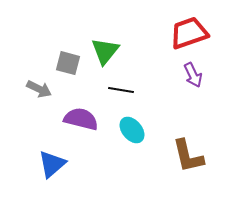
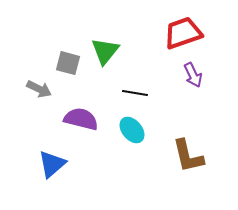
red trapezoid: moved 6 px left
black line: moved 14 px right, 3 px down
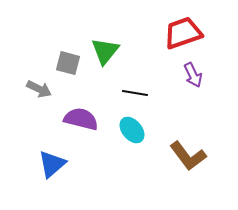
brown L-shape: rotated 24 degrees counterclockwise
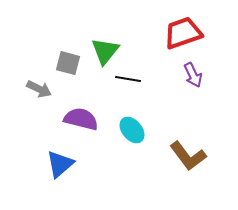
black line: moved 7 px left, 14 px up
blue triangle: moved 8 px right
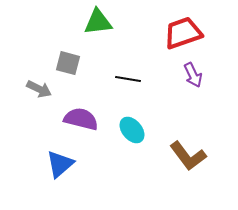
green triangle: moved 7 px left, 29 px up; rotated 44 degrees clockwise
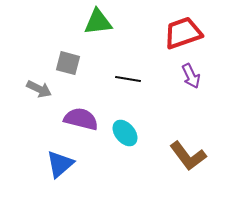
purple arrow: moved 2 px left, 1 px down
cyan ellipse: moved 7 px left, 3 px down
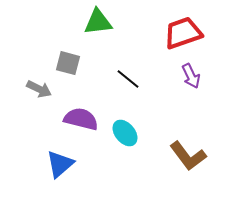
black line: rotated 30 degrees clockwise
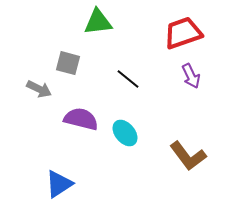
blue triangle: moved 1 px left, 20 px down; rotated 8 degrees clockwise
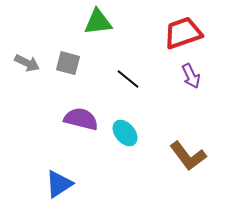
gray arrow: moved 12 px left, 26 px up
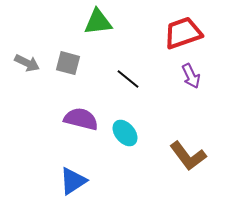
blue triangle: moved 14 px right, 3 px up
